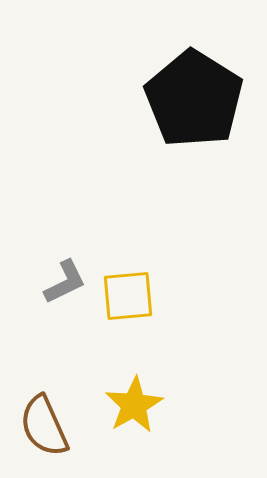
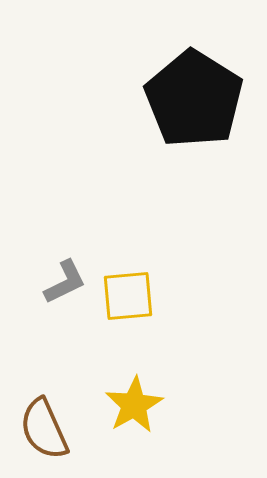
brown semicircle: moved 3 px down
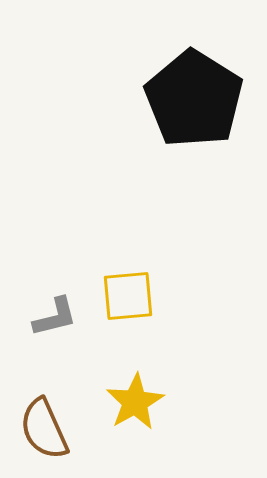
gray L-shape: moved 10 px left, 35 px down; rotated 12 degrees clockwise
yellow star: moved 1 px right, 3 px up
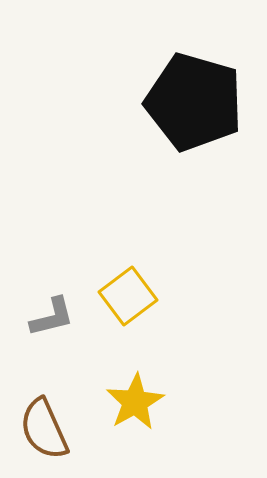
black pentagon: moved 3 px down; rotated 16 degrees counterclockwise
yellow square: rotated 32 degrees counterclockwise
gray L-shape: moved 3 px left
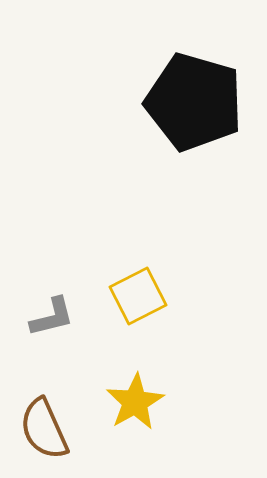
yellow square: moved 10 px right; rotated 10 degrees clockwise
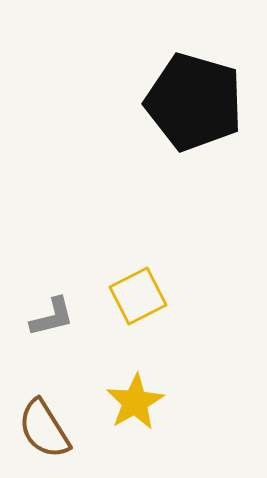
brown semicircle: rotated 8 degrees counterclockwise
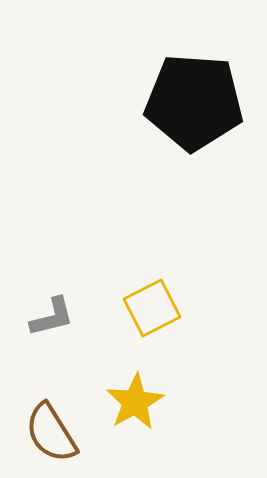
black pentagon: rotated 12 degrees counterclockwise
yellow square: moved 14 px right, 12 px down
brown semicircle: moved 7 px right, 4 px down
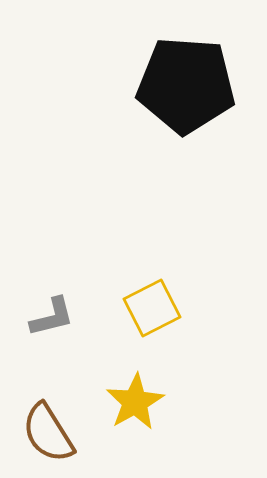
black pentagon: moved 8 px left, 17 px up
brown semicircle: moved 3 px left
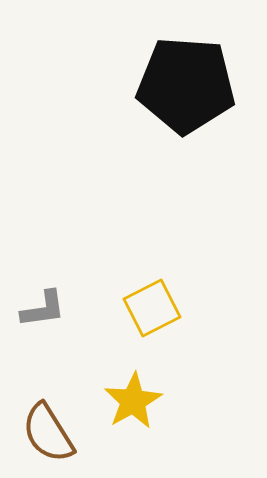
gray L-shape: moved 9 px left, 8 px up; rotated 6 degrees clockwise
yellow star: moved 2 px left, 1 px up
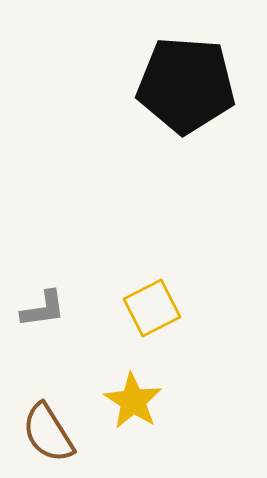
yellow star: rotated 10 degrees counterclockwise
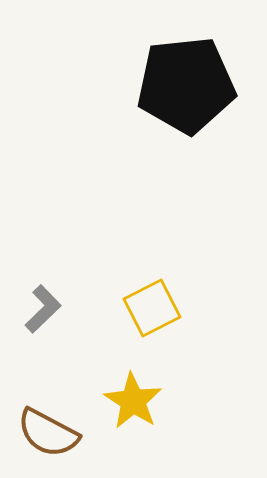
black pentagon: rotated 10 degrees counterclockwise
gray L-shape: rotated 36 degrees counterclockwise
brown semicircle: rotated 30 degrees counterclockwise
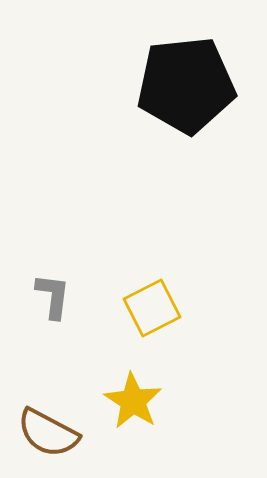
gray L-shape: moved 10 px right, 13 px up; rotated 39 degrees counterclockwise
